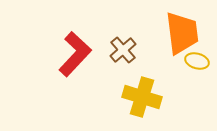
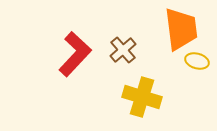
orange trapezoid: moved 1 px left, 4 px up
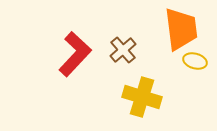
yellow ellipse: moved 2 px left
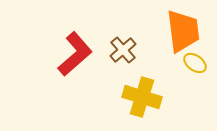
orange trapezoid: moved 2 px right, 2 px down
red L-shape: rotated 6 degrees clockwise
yellow ellipse: moved 2 px down; rotated 20 degrees clockwise
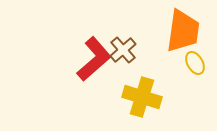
orange trapezoid: rotated 15 degrees clockwise
red L-shape: moved 19 px right, 5 px down
yellow ellipse: rotated 25 degrees clockwise
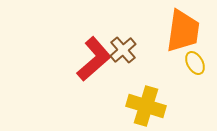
yellow cross: moved 4 px right, 9 px down
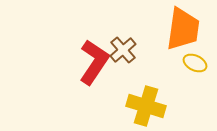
orange trapezoid: moved 2 px up
red L-shape: moved 3 px down; rotated 15 degrees counterclockwise
yellow ellipse: rotated 35 degrees counterclockwise
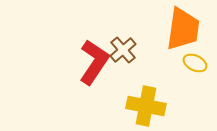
yellow cross: rotated 6 degrees counterclockwise
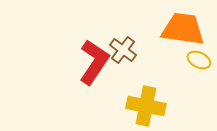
orange trapezoid: rotated 90 degrees counterclockwise
brown cross: rotated 12 degrees counterclockwise
yellow ellipse: moved 4 px right, 3 px up
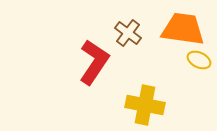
brown cross: moved 5 px right, 17 px up
yellow cross: moved 1 px left, 1 px up
